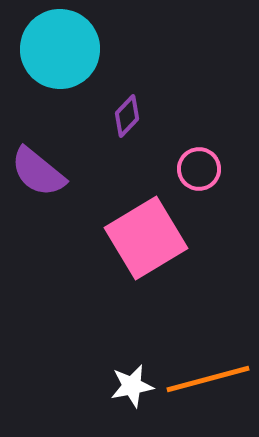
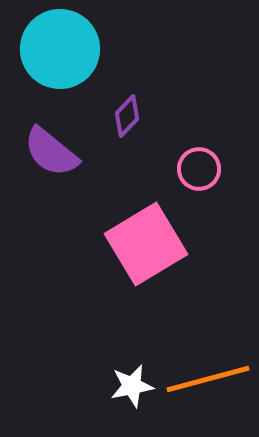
purple semicircle: moved 13 px right, 20 px up
pink square: moved 6 px down
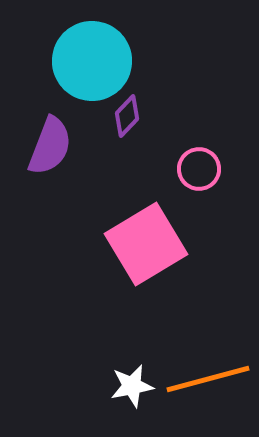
cyan circle: moved 32 px right, 12 px down
purple semicircle: moved 1 px left, 6 px up; rotated 108 degrees counterclockwise
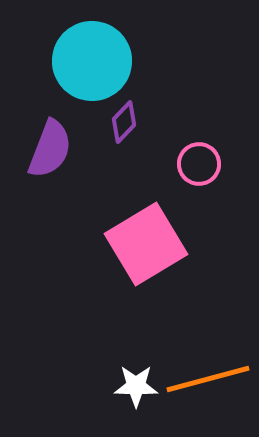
purple diamond: moved 3 px left, 6 px down
purple semicircle: moved 3 px down
pink circle: moved 5 px up
white star: moved 4 px right; rotated 12 degrees clockwise
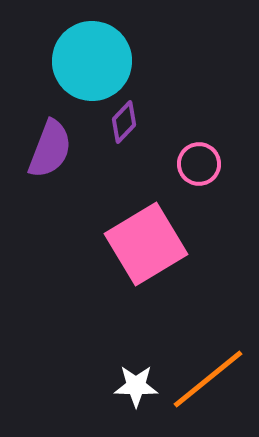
orange line: rotated 24 degrees counterclockwise
